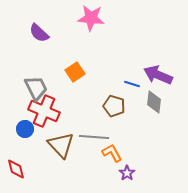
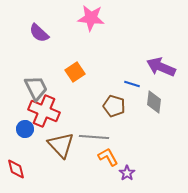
purple arrow: moved 3 px right, 8 px up
orange L-shape: moved 4 px left, 4 px down
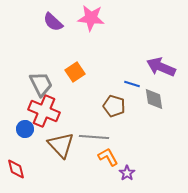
purple semicircle: moved 14 px right, 11 px up
gray trapezoid: moved 5 px right, 4 px up
gray diamond: moved 3 px up; rotated 15 degrees counterclockwise
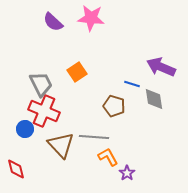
orange square: moved 2 px right
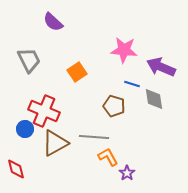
pink star: moved 33 px right, 32 px down
gray trapezoid: moved 12 px left, 24 px up
brown triangle: moved 6 px left, 2 px up; rotated 44 degrees clockwise
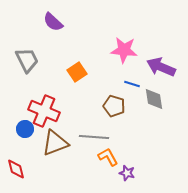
gray trapezoid: moved 2 px left
brown triangle: rotated 8 degrees clockwise
purple star: rotated 21 degrees counterclockwise
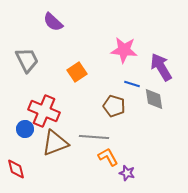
purple arrow: rotated 36 degrees clockwise
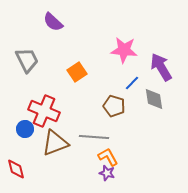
blue line: moved 1 px up; rotated 63 degrees counterclockwise
purple star: moved 20 px left
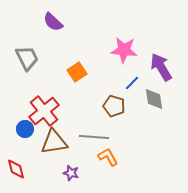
gray trapezoid: moved 2 px up
red cross: rotated 28 degrees clockwise
brown triangle: moved 1 px left, 1 px up; rotated 12 degrees clockwise
purple star: moved 36 px left
